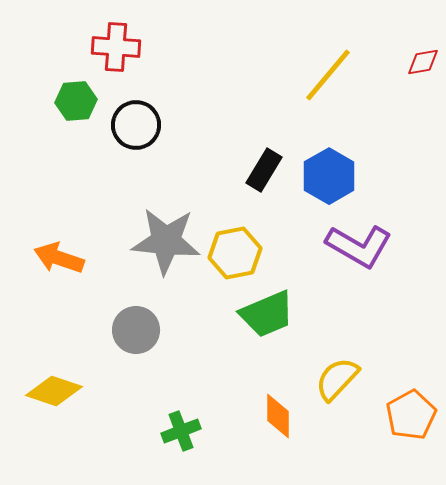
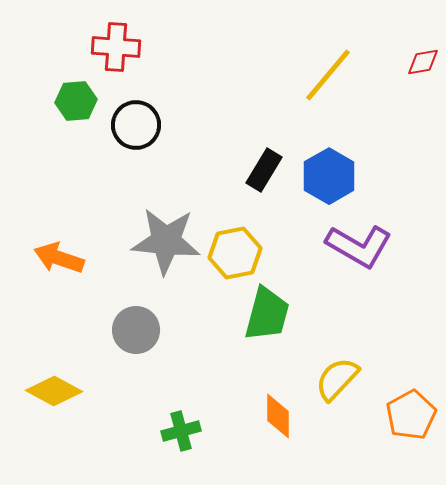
green trapezoid: rotated 52 degrees counterclockwise
yellow diamond: rotated 10 degrees clockwise
green cross: rotated 6 degrees clockwise
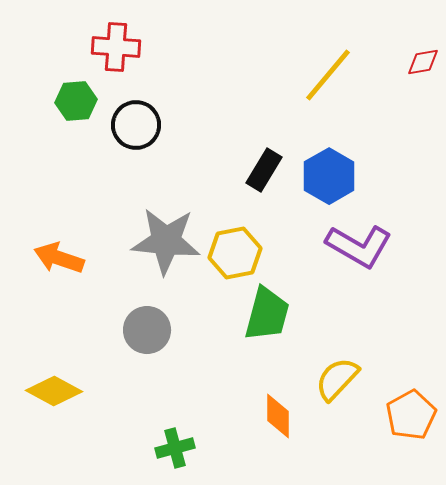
gray circle: moved 11 px right
green cross: moved 6 px left, 17 px down
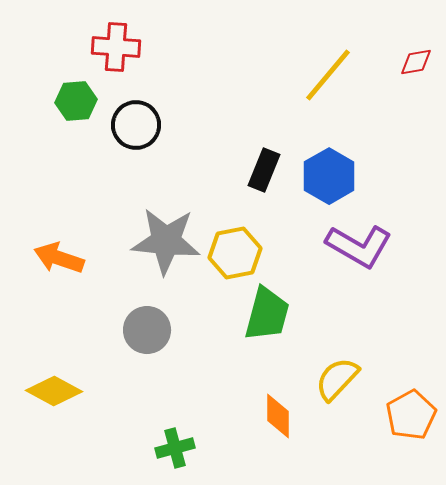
red diamond: moved 7 px left
black rectangle: rotated 9 degrees counterclockwise
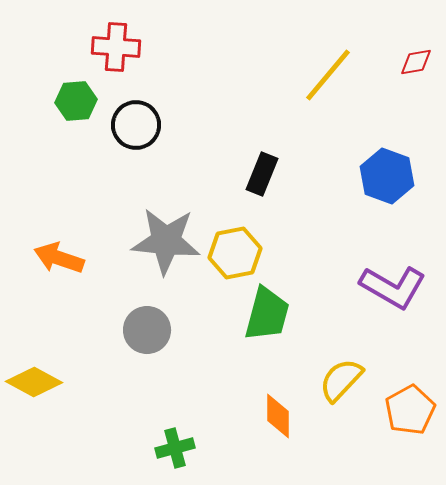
black rectangle: moved 2 px left, 4 px down
blue hexagon: moved 58 px right; rotated 10 degrees counterclockwise
purple L-shape: moved 34 px right, 41 px down
yellow semicircle: moved 4 px right, 1 px down
yellow diamond: moved 20 px left, 9 px up
orange pentagon: moved 1 px left, 5 px up
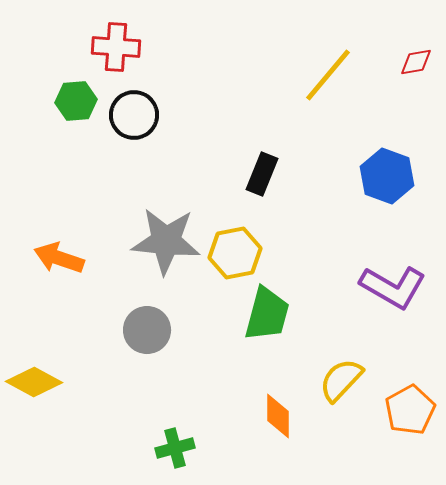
black circle: moved 2 px left, 10 px up
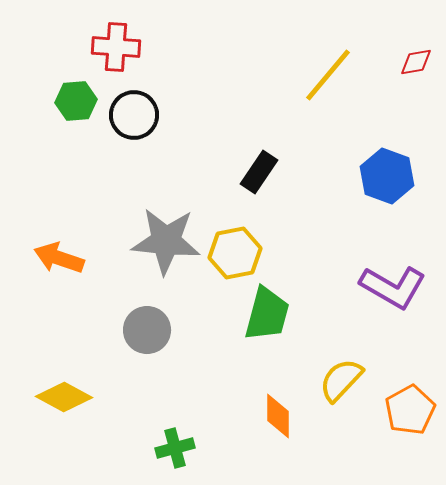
black rectangle: moved 3 px left, 2 px up; rotated 12 degrees clockwise
yellow diamond: moved 30 px right, 15 px down
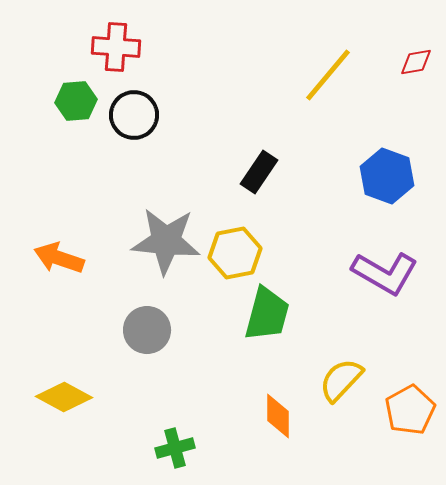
purple L-shape: moved 8 px left, 14 px up
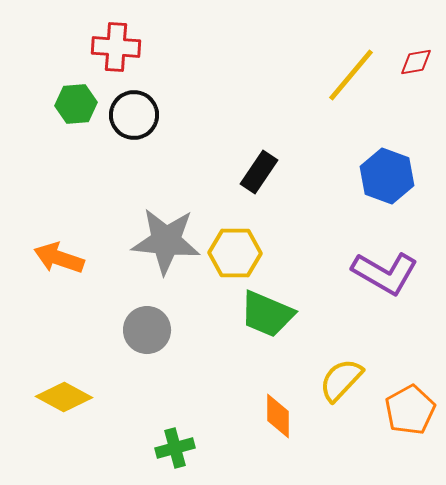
yellow line: moved 23 px right
green hexagon: moved 3 px down
yellow hexagon: rotated 12 degrees clockwise
green trapezoid: rotated 98 degrees clockwise
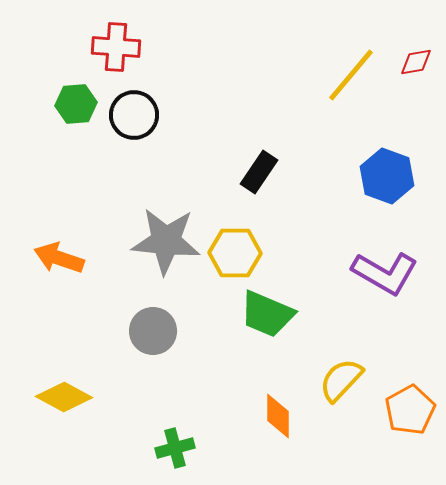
gray circle: moved 6 px right, 1 px down
